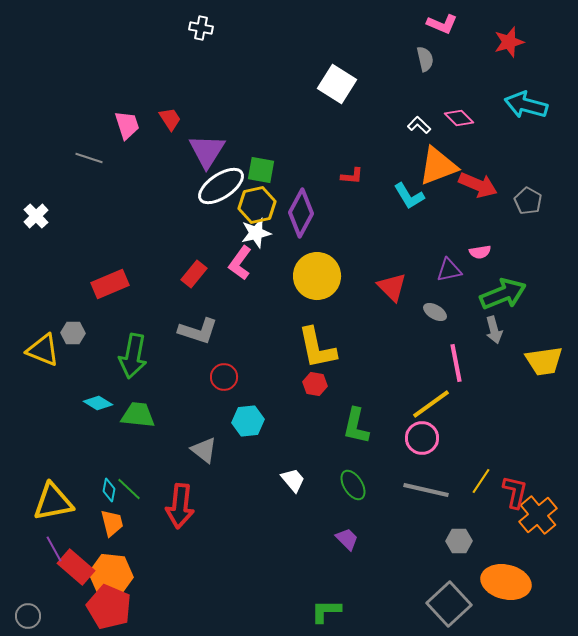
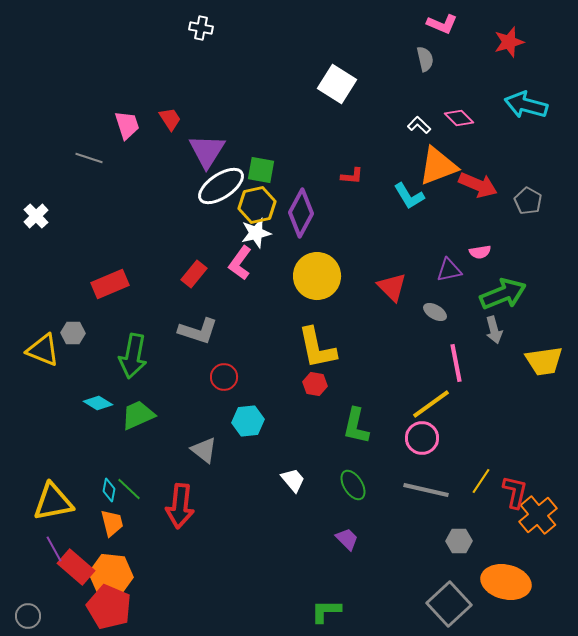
green trapezoid at (138, 415): rotated 30 degrees counterclockwise
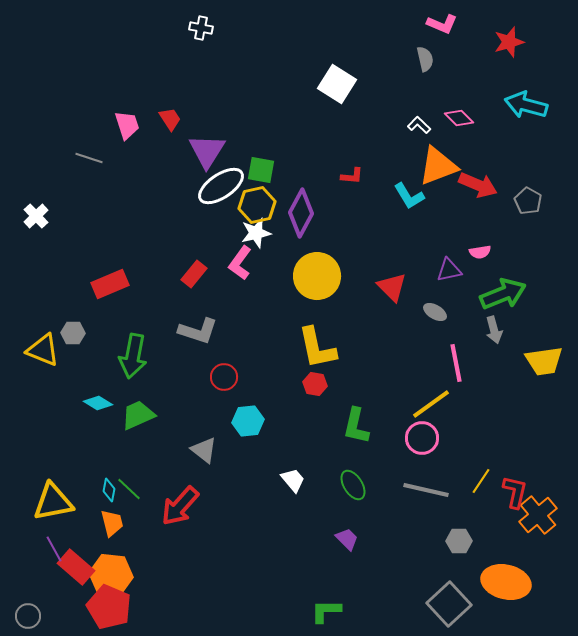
red arrow at (180, 506): rotated 36 degrees clockwise
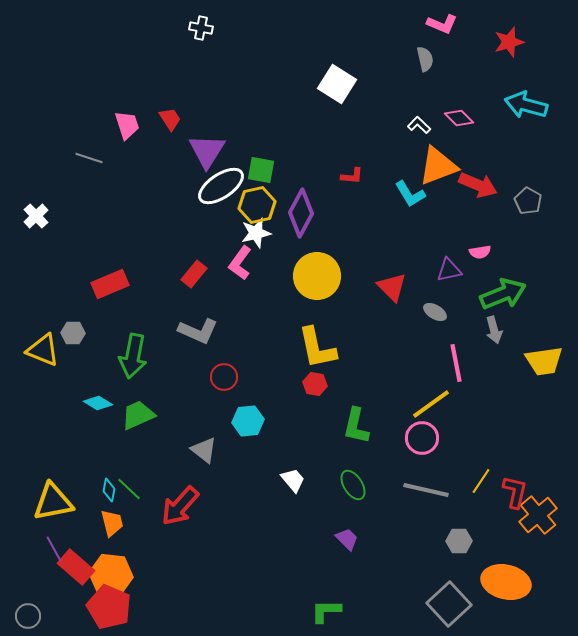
cyan L-shape at (409, 196): moved 1 px right, 2 px up
gray L-shape at (198, 331): rotated 6 degrees clockwise
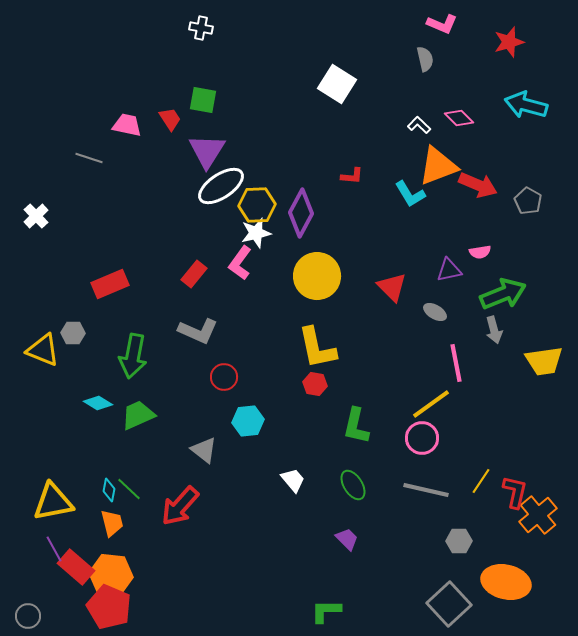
pink trapezoid at (127, 125): rotated 60 degrees counterclockwise
green square at (261, 170): moved 58 px left, 70 px up
yellow hexagon at (257, 205): rotated 9 degrees clockwise
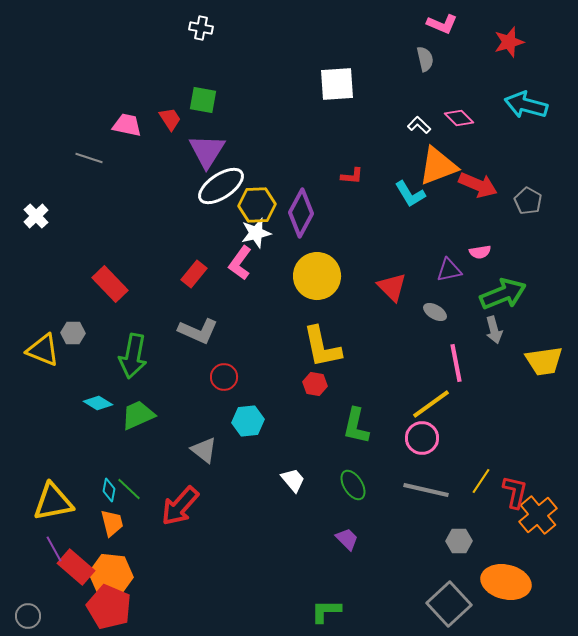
white square at (337, 84): rotated 36 degrees counterclockwise
red rectangle at (110, 284): rotated 69 degrees clockwise
yellow L-shape at (317, 348): moved 5 px right, 1 px up
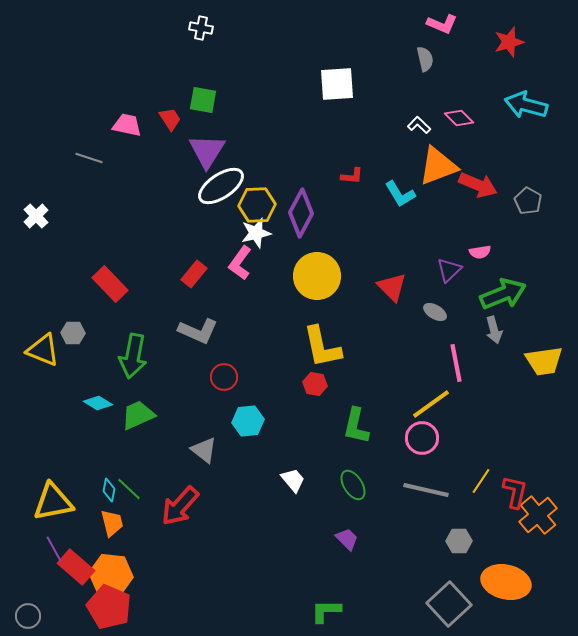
cyan L-shape at (410, 194): moved 10 px left
purple triangle at (449, 270): rotated 32 degrees counterclockwise
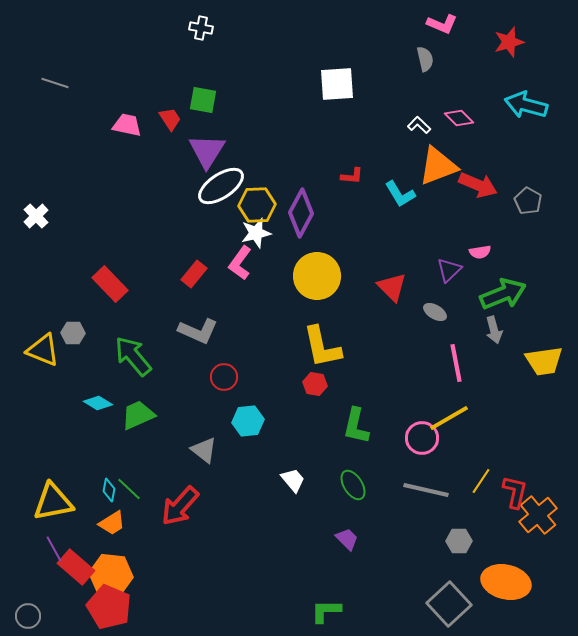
gray line at (89, 158): moved 34 px left, 75 px up
green arrow at (133, 356): rotated 129 degrees clockwise
yellow line at (431, 404): moved 18 px right, 14 px down; rotated 6 degrees clockwise
orange trapezoid at (112, 523): rotated 72 degrees clockwise
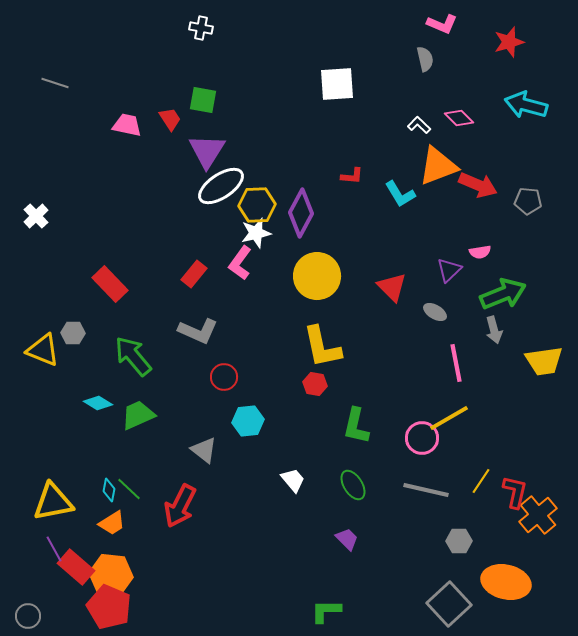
gray pentagon at (528, 201): rotated 24 degrees counterclockwise
red arrow at (180, 506): rotated 15 degrees counterclockwise
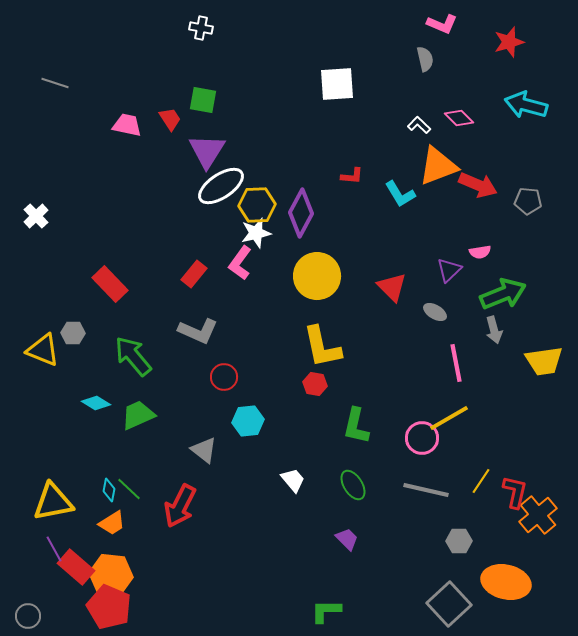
cyan diamond at (98, 403): moved 2 px left
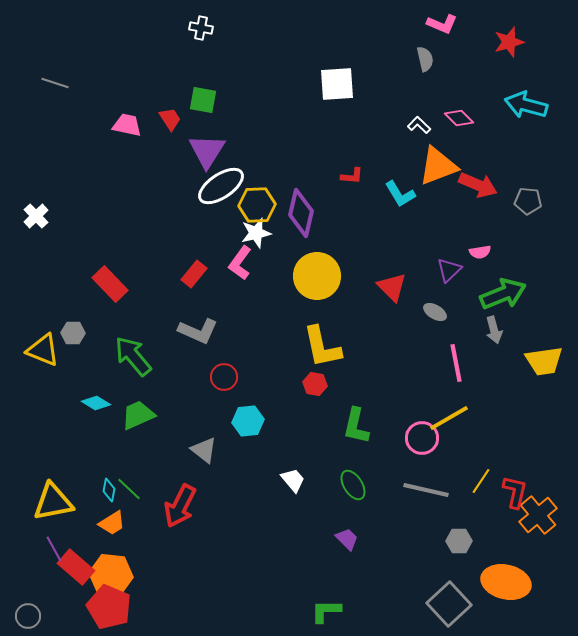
purple diamond at (301, 213): rotated 15 degrees counterclockwise
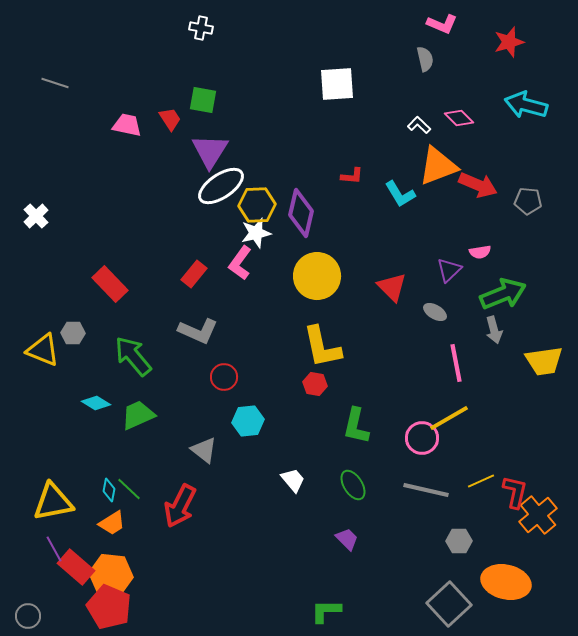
purple triangle at (207, 151): moved 3 px right
yellow line at (481, 481): rotated 32 degrees clockwise
